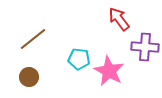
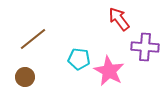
brown circle: moved 4 px left
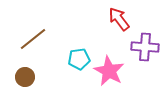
cyan pentagon: rotated 15 degrees counterclockwise
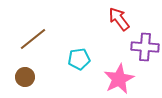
pink star: moved 10 px right, 8 px down; rotated 16 degrees clockwise
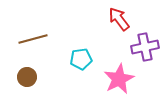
brown line: rotated 24 degrees clockwise
purple cross: rotated 16 degrees counterclockwise
cyan pentagon: moved 2 px right
brown circle: moved 2 px right
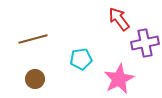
purple cross: moved 4 px up
brown circle: moved 8 px right, 2 px down
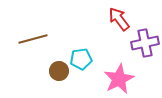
brown circle: moved 24 px right, 8 px up
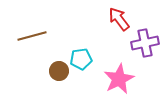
brown line: moved 1 px left, 3 px up
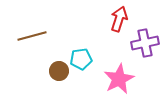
red arrow: rotated 55 degrees clockwise
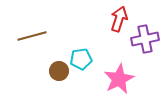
purple cross: moved 4 px up
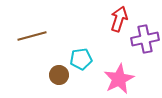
brown circle: moved 4 px down
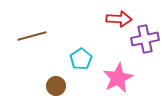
red arrow: rotated 75 degrees clockwise
cyan pentagon: rotated 25 degrees counterclockwise
brown circle: moved 3 px left, 11 px down
pink star: moved 1 px left, 1 px up
